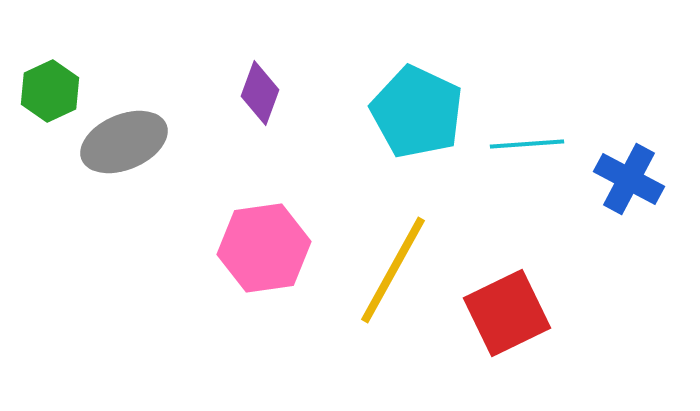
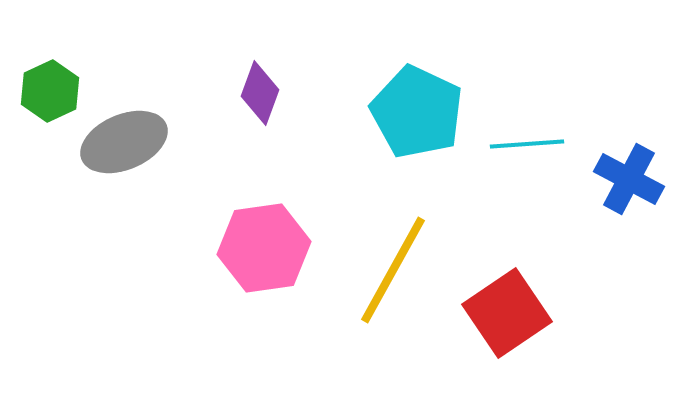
red square: rotated 8 degrees counterclockwise
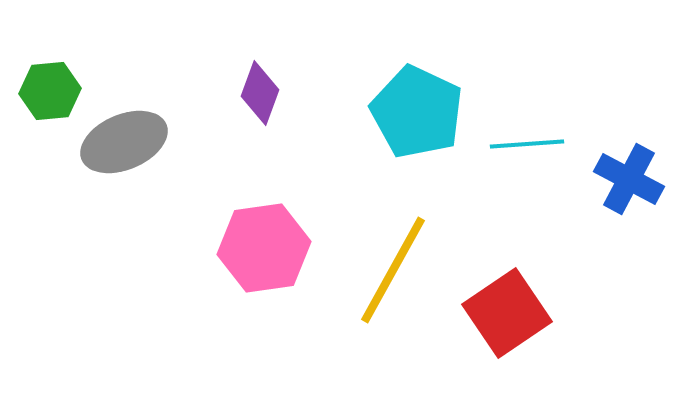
green hexagon: rotated 20 degrees clockwise
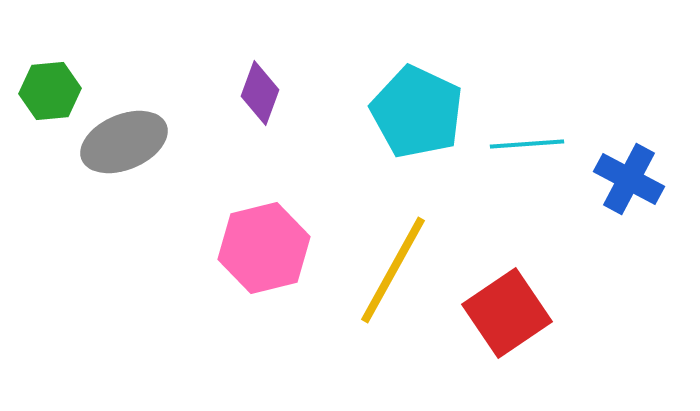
pink hexagon: rotated 6 degrees counterclockwise
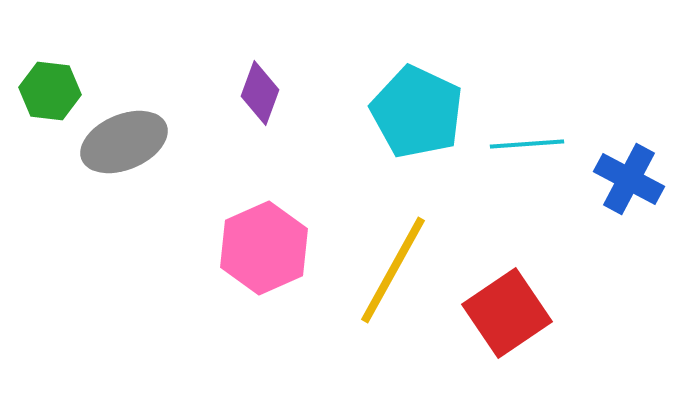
green hexagon: rotated 12 degrees clockwise
pink hexagon: rotated 10 degrees counterclockwise
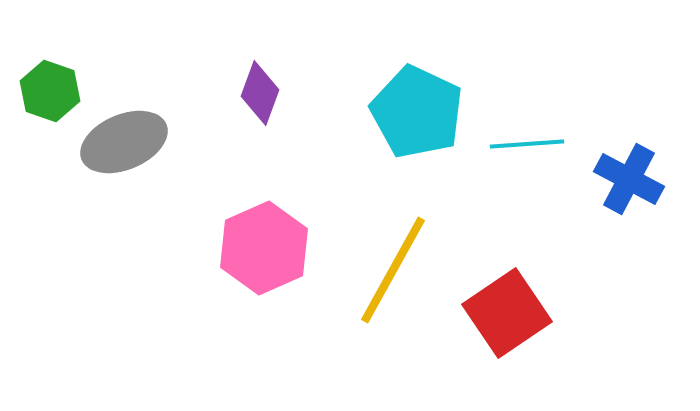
green hexagon: rotated 12 degrees clockwise
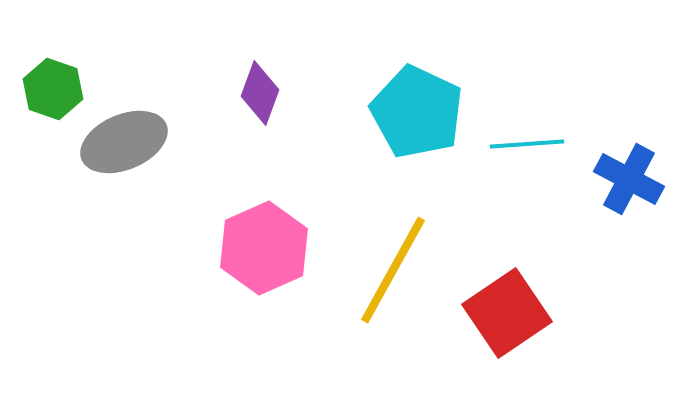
green hexagon: moved 3 px right, 2 px up
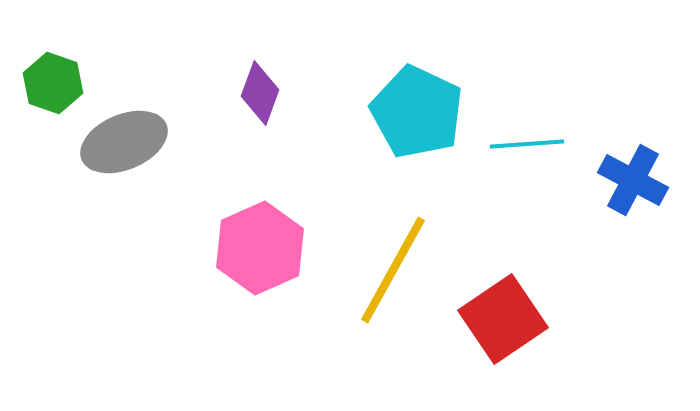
green hexagon: moved 6 px up
blue cross: moved 4 px right, 1 px down
pink hexagon: moved 4 px left
red square: moved 4 px left, 6 px down
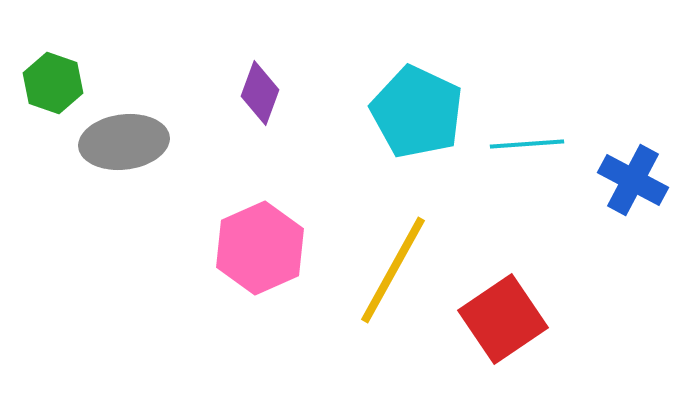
gray ellipse: rotated 16 degrees clockwise
